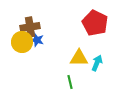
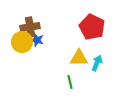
red pentagon: moved 3 px left, 4 px down
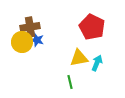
yellow triangle: rotated 12 degrees counterclockwise
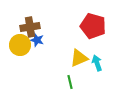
red pentagon: moved 1 px right, 1 px up; rotated 10 degrees counterclockwise
yellow circle: moved 2 px left, 3 px down
yellow triangle: rotated 12 degrees counterclockwise
cyan arrow: rotated 42 degrees counterclockwise
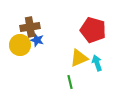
red pentagon: moved 4 px down
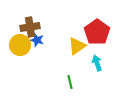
red pentagon: moved 4 px right, 2 px down; rotated 20 degrees clockwise
yellow triangle: moved 2 px left, 12 px up; rotated 12 degrees counterclockwise
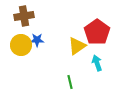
brown cross: moved 6 px left, 11 px up
blue star: rotated 16 degrees counterclockwise
yellow circle: moved 1 px right
